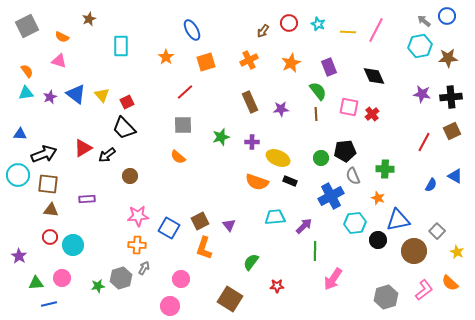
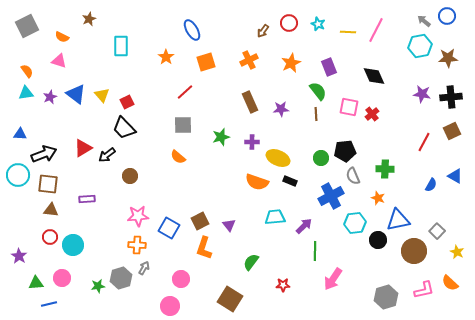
red star at (277, 286): moved 6 px right, 1 px up
pink L-shape at (424, 290): rotated 25 degrees clockwise
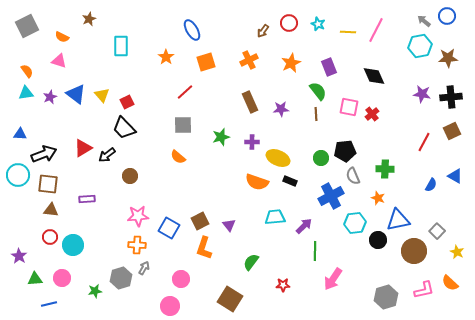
green triangle at (36, 283): moved 1 px left, 4 px up
green star at (98, 286): moved 3 px left, 5 px down
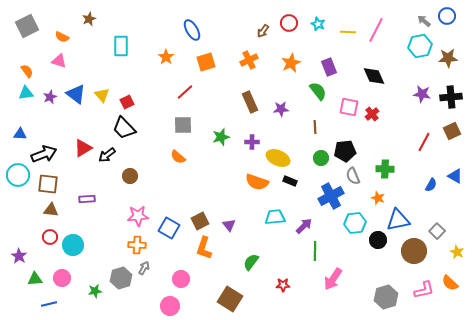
brown line at (316, 114): moved 1 px left, 13 px down
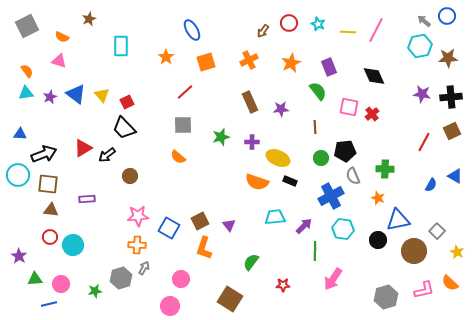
cyan hexagon at (355, 223): moved 12 px left, 6 px down; rotated 15 degrees clockwise
pink circle at (62, 278): moved 1 px left, 6 px down
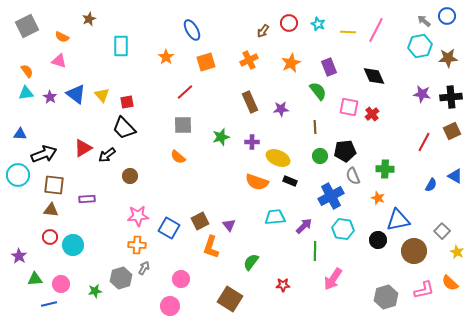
purple star at (50, 97): rotated 16 degrees counterclockwise
red square at (127, 102): rotated 16 degrees clockwise
green circle at (321, 158): moved 1 px left, 2 px up
brown square at (48, 184): moved 6 px right, 1 px down
gray square at (437, 231): moved 5 px right
orange L-shape at (204, 248): moved 7 px right, 1 px up
